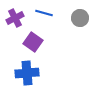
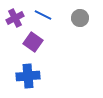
blue line: moved 1 px left, 2 px down; rotated 12 degrees clockwise
blue cross: moved 1 px right, 3 px down
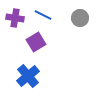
purple cross: rotated 36 degrees clockwise
purple square: moved 3 px right; rotated 24 degrees clockwise
blue cross: rotated 35 degrees counterclockwise
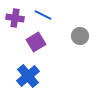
gray circle: moved 18 px down
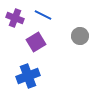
purple cross: rotated 12 degrees clockwise
blue cross: rotated 20 degrees clockwise
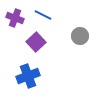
purple square: rotated 12 degrees counterclockwise
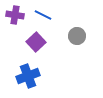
purple cross: moved 3 px up; rotated 12 degrees counterclockwise
gray circle: moved 3 px left
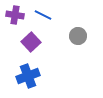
gray circle: moved 1 px right
purple square: moved 5 px left
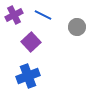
purple cross: moved 1 px left; rotated 36 degrees counterclockwise
gray circle: moved 1 px left, 9 px up
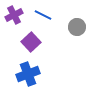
blue cross: moved 2 px up
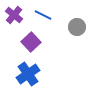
purple cross: rotated 24 degrees counterclockwise
blue cross: rotated 15 degrees counterclockwise
